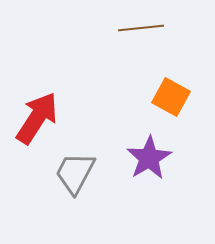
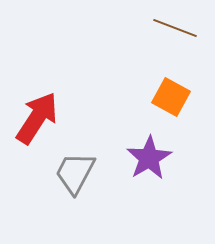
brown line: moved 34 px right; rotated 27 degrees clockwise
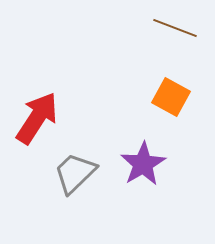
purple star: moved 6 px left, 6 px down
gray trapezoid: rotated 18 degrees clockwise
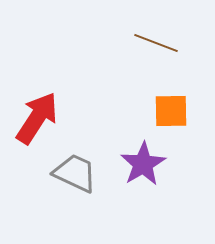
brown line: moved 19 px left, 15 px down
orange square: moved 14 px down; rotated 30 degrees counterclockwise
gray trapezoid: rotated 69 degrees clockwise
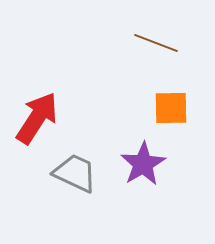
orange square: moved 3 px up
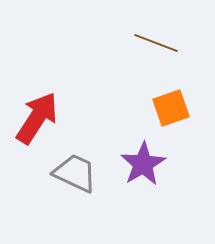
orange square: rotated 18 degrees counterclockwise
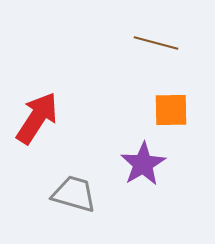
brown line: rotated 6 degrees counterclockwise
orange square: moved 2 px down; rotated 18 degrees clockwise
gray trapezoid: moved 1 px left, 21 px down; rotated 9 degrees counterclockwise
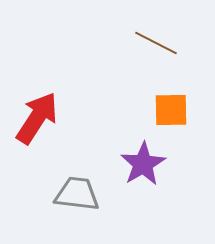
brown line: rotated 12 degrees clockwise
gray trapezoid: moved 3 px right; rotated 9 degrees counterclockwise
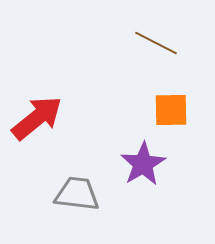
red arrow: rotated 18 degrees clockwise
